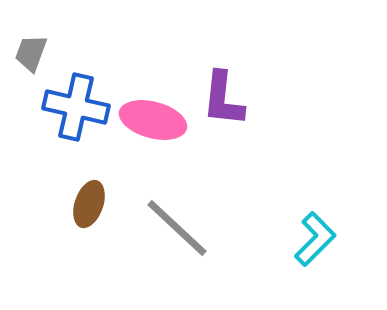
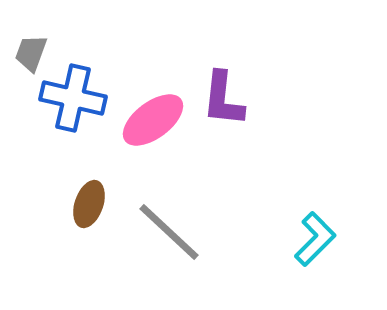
blue cross: moved 3 px left, 9 px up
pink ellipse: rotated 52 degrees counterclockwise
gray line: moved 8 px left, 4 px down
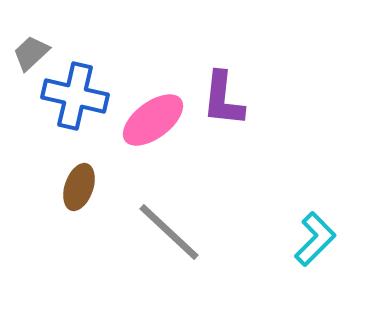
gray trapezoid: rotated 27 degrees clockwise
blue cross: moved 2 px right, 2 px up
brown ellipse: moved 10 px left, 17 px up
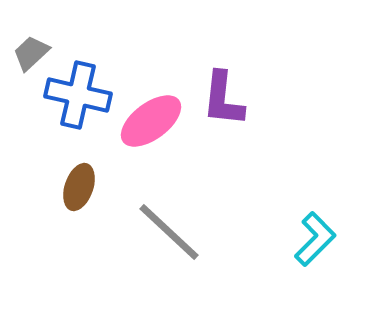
blue cross: moved 3 px right, 1 px up
pink ellipse: moved 2 px left, 1 px down
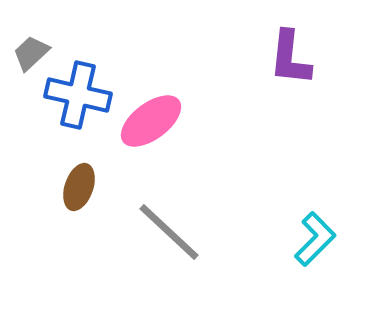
purple L-shape: moved 67 px right, 41 px up
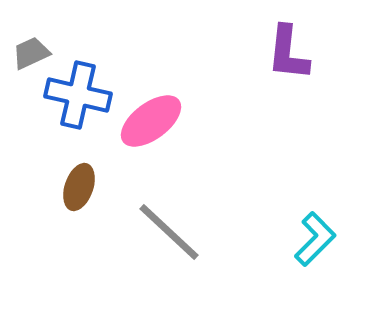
gray trapezoid: rotated 18 degrees clockwise
purple L-shape: moved 2 px left, 5 px up
